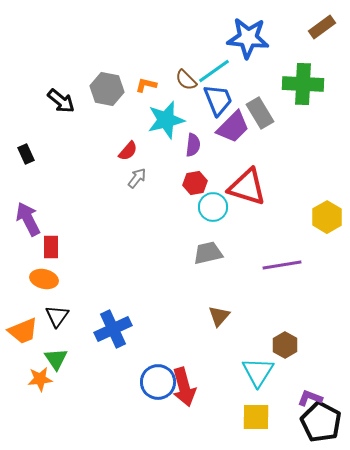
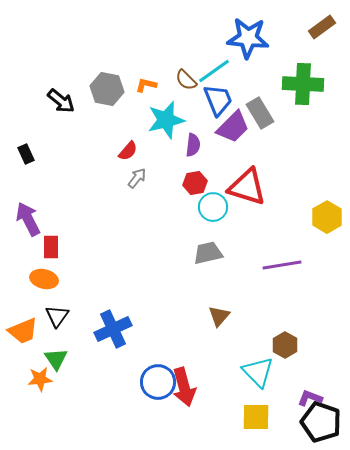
cyan triangle: rotated 16 degrees counterclockwise
black pentagon: rotated 9 degrees counterclockwise
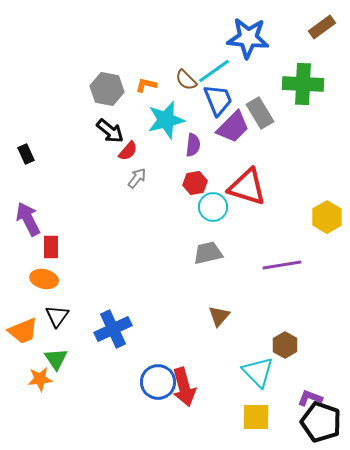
black arrow: moved 49 px right, 30 px down
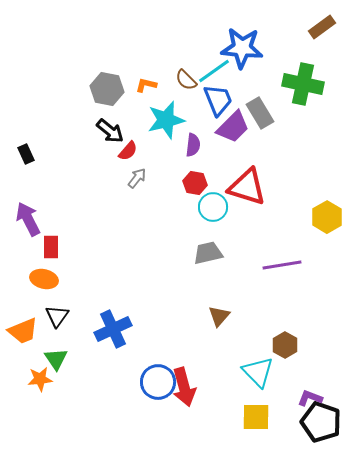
blue star: moved 6 px left, 10 px down
green cross: rotated 9 degrees clockwise
red hexagon: rotated 20 degrees clockwise
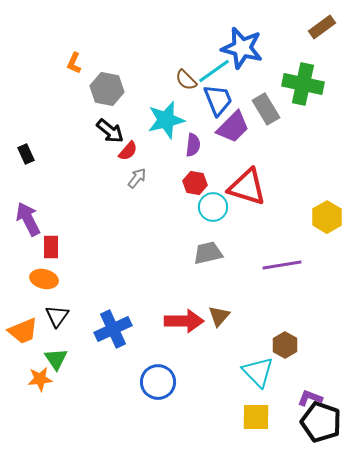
blue star: rotated 9 degrees clockwise
orange L-shape: moved 72 px left, 22 px up; rotated 80 degrees counterclockwise
gray rectangle: moved 6 px right, 4 px up
red arrow: moved 66 px up; rotated 75 degrees counterclockwise
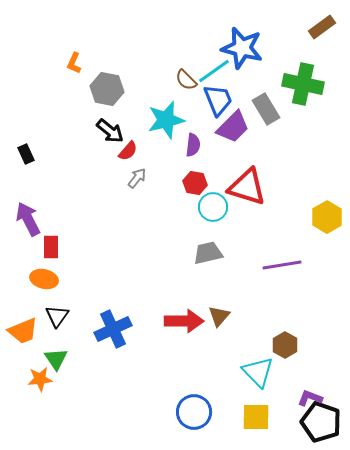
blue circle: moved 36 px right, 30 px down
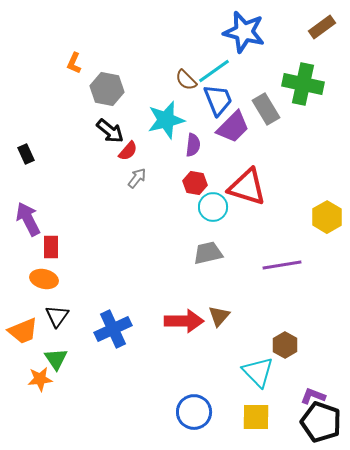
blue star: moved 2 px right, 16 px up
purple L-shape: moved 3 px right, 2 px up
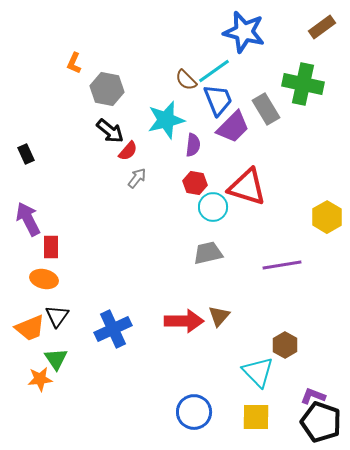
orange trapezoid: moved 7 px right, 3 px up
